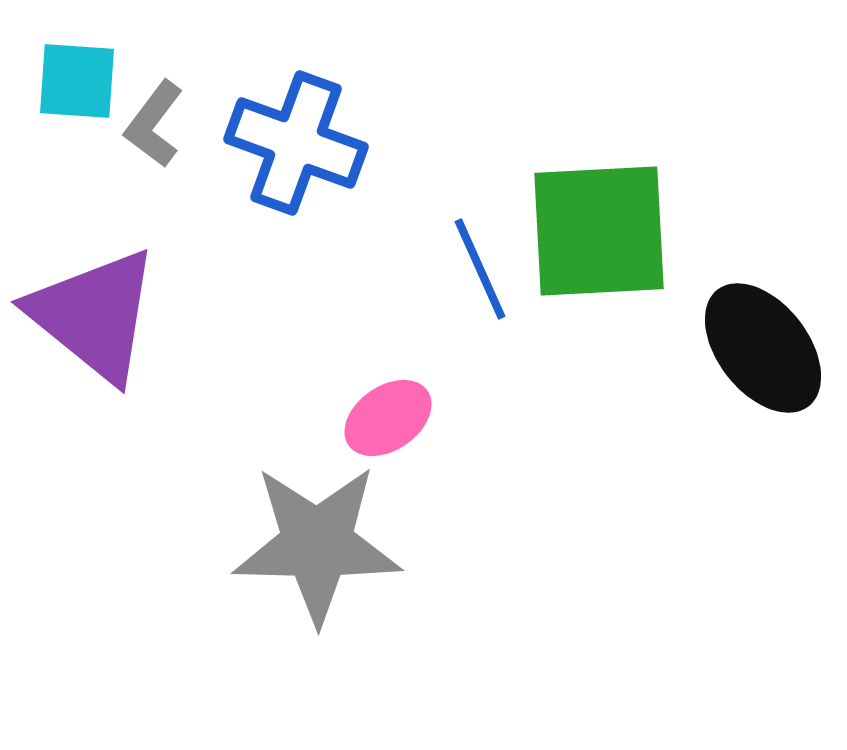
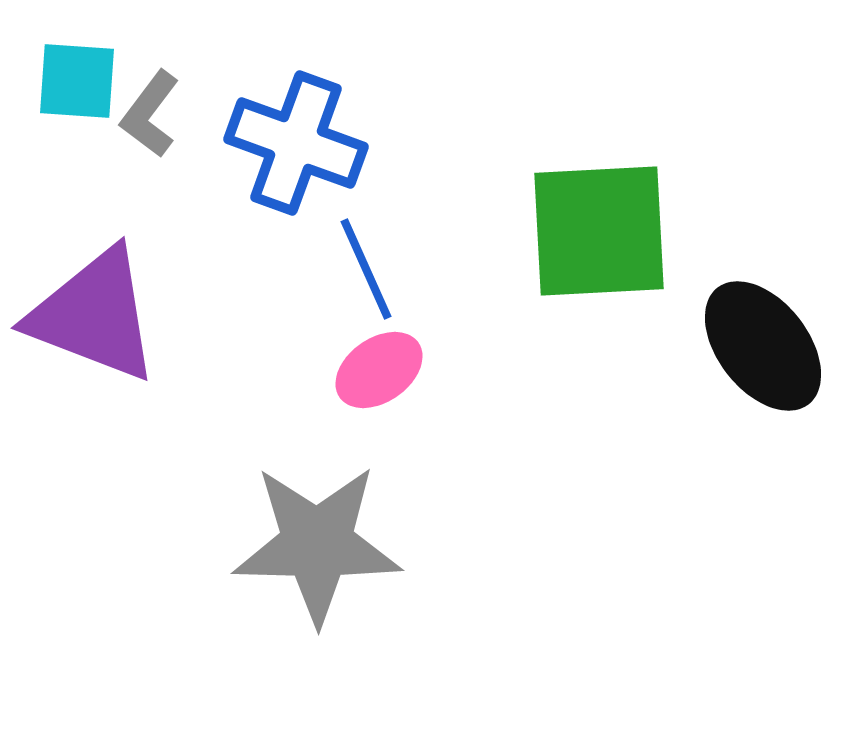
gray L-shape: moved 4 px left, 10 px up
blue line: moved 114 px left
purple triangle: rotated 18 degrees counterclockwise
black ellipse: moved 2 px up
pink ellipse: moved 9 px left, 48 px up
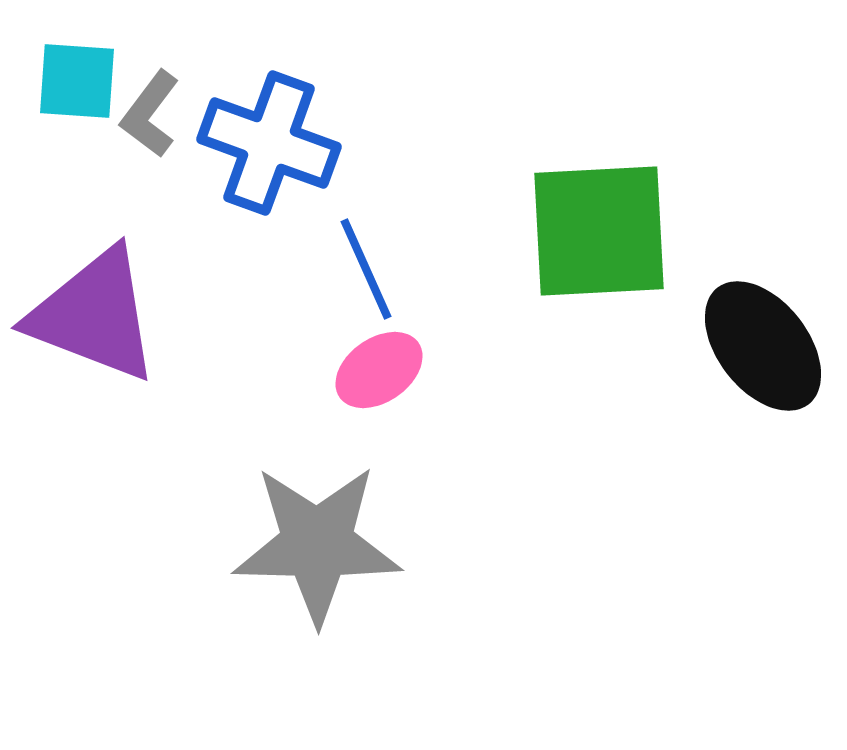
blue cross: moved 27 px left
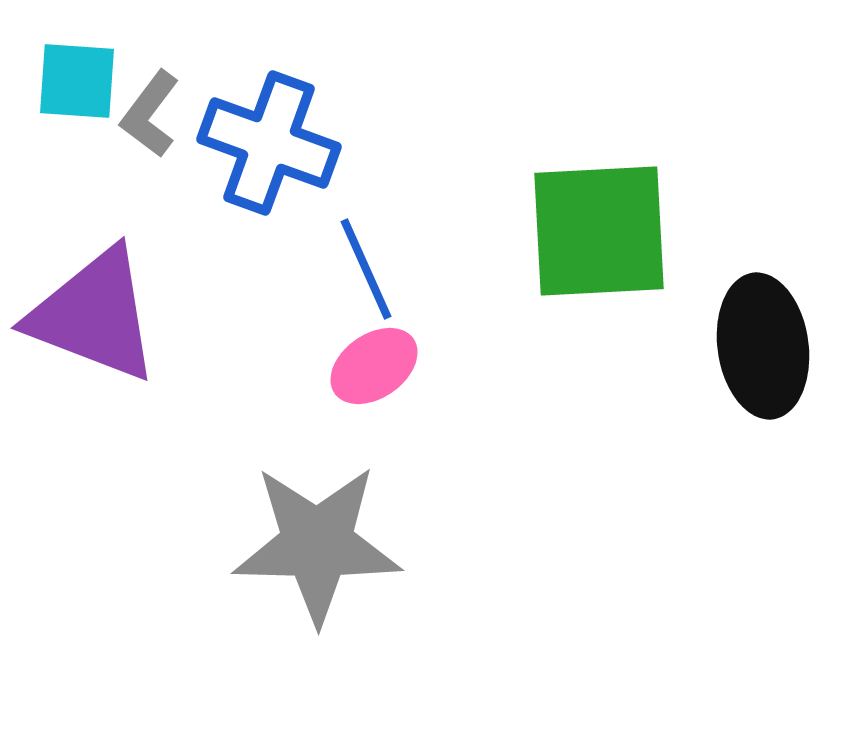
black ellipse: rotated 30 degrees clockwise
pink ellipse: moved 5 px left, 4 px up
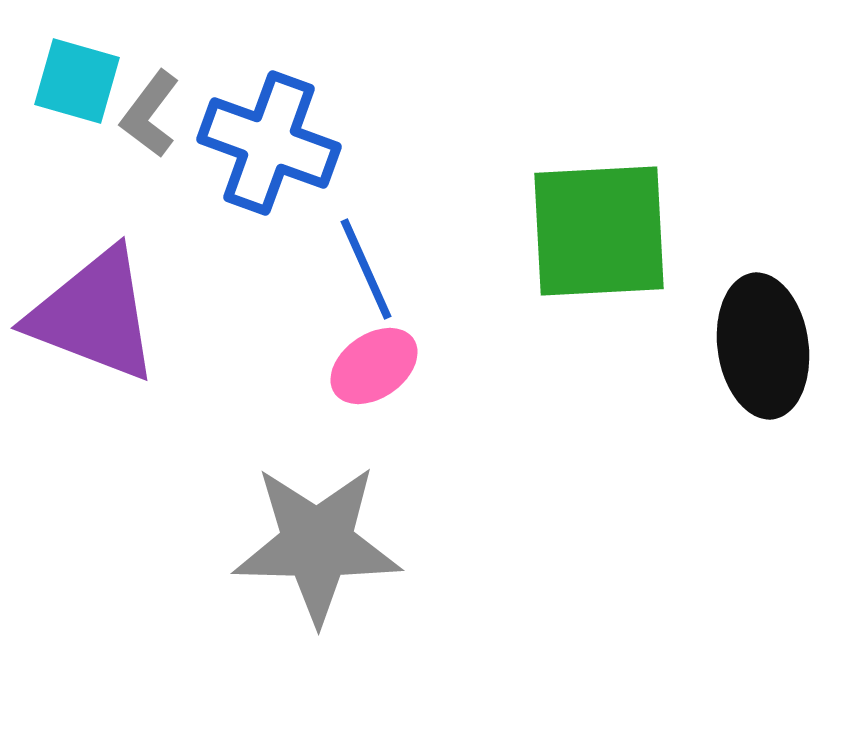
cyan square: rotated 12 degrees clockwise
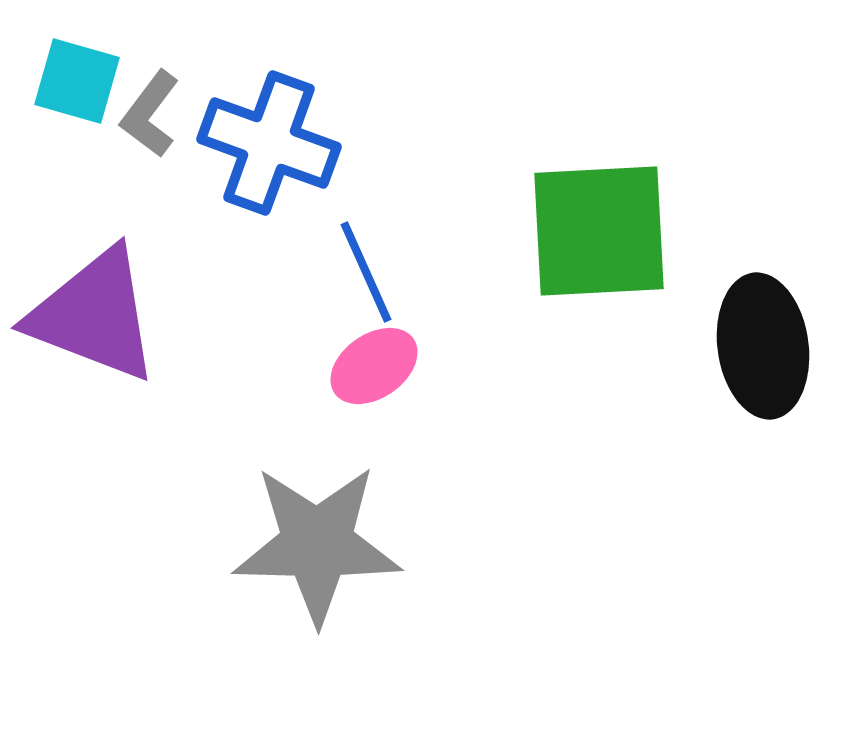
blue line: moved 3 px down
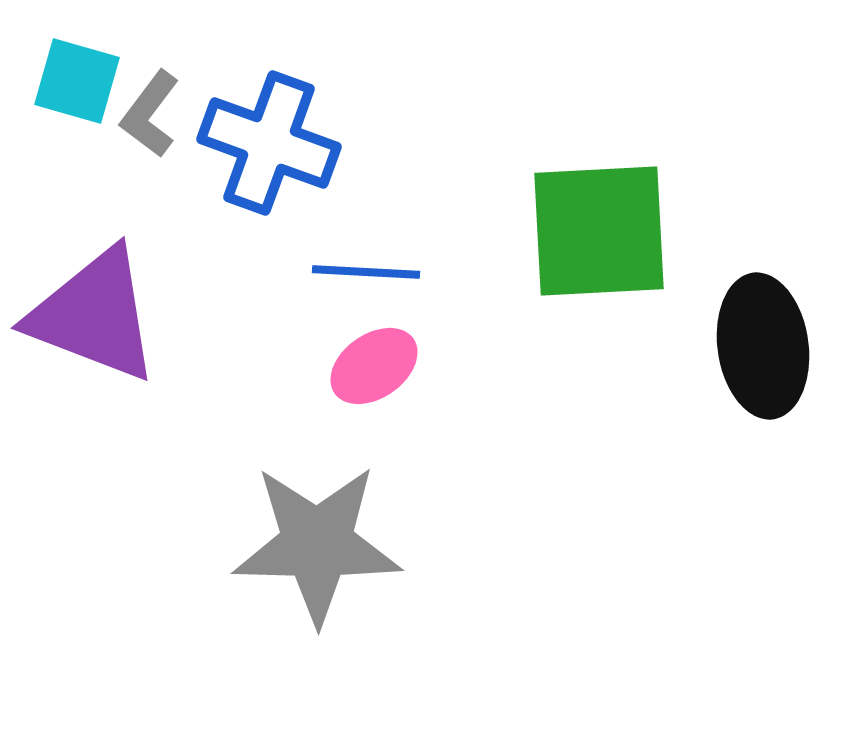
blue line: rotated 63 degrees counterclockwise
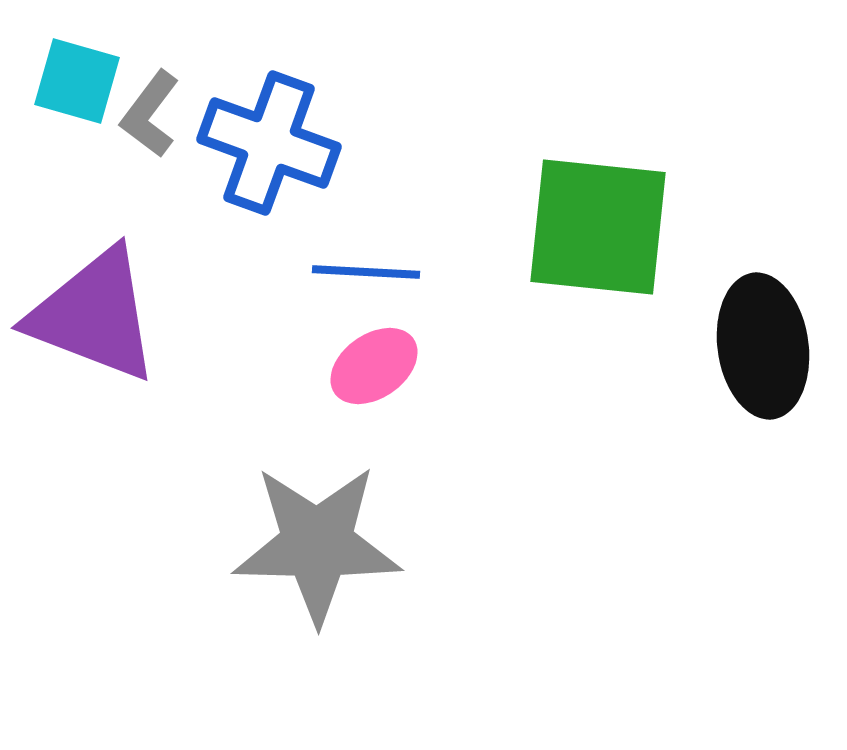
green square: moved 1 px left, 4 px up; rotated 9 degrees clockwise
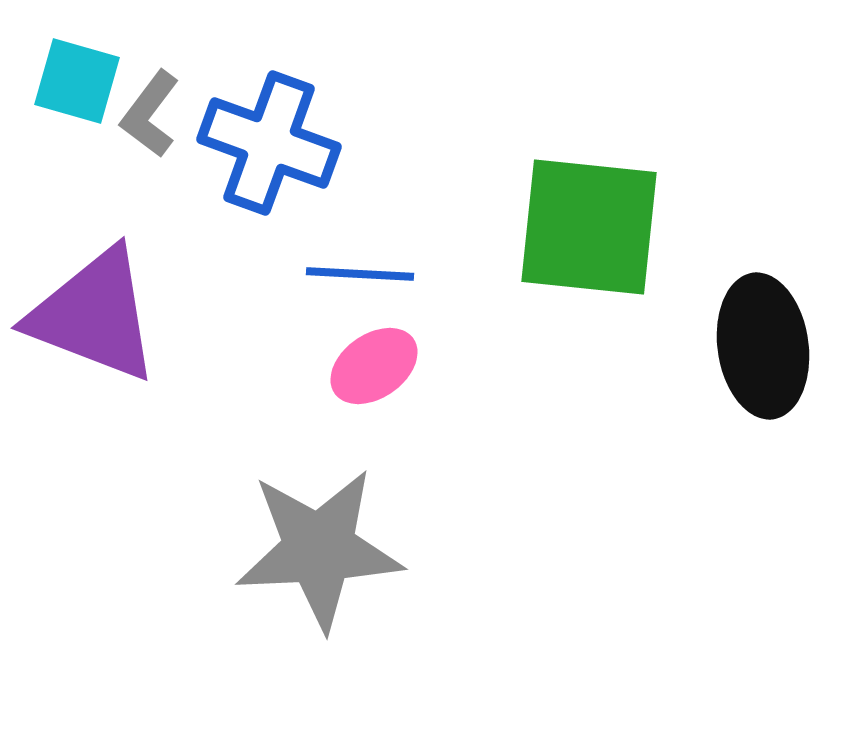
green square: moved 9 px left
blue line: moved 6 px left, 2 px down
gray star: moved 2 px right, 5 px down; rotated 4 degrees counterclockwise
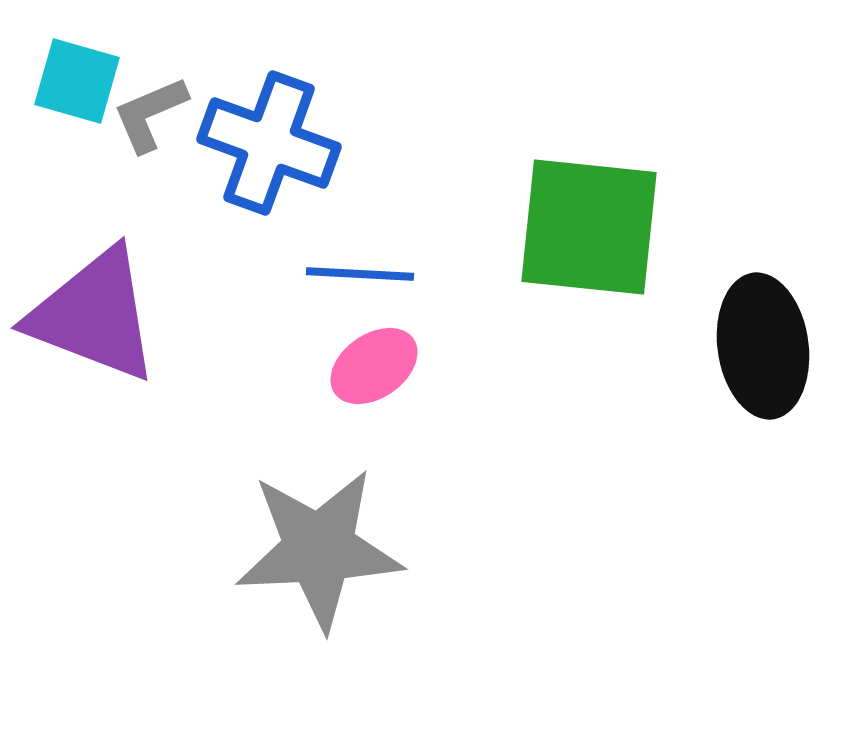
gray L-shape: rotated 30 degrees clockwise
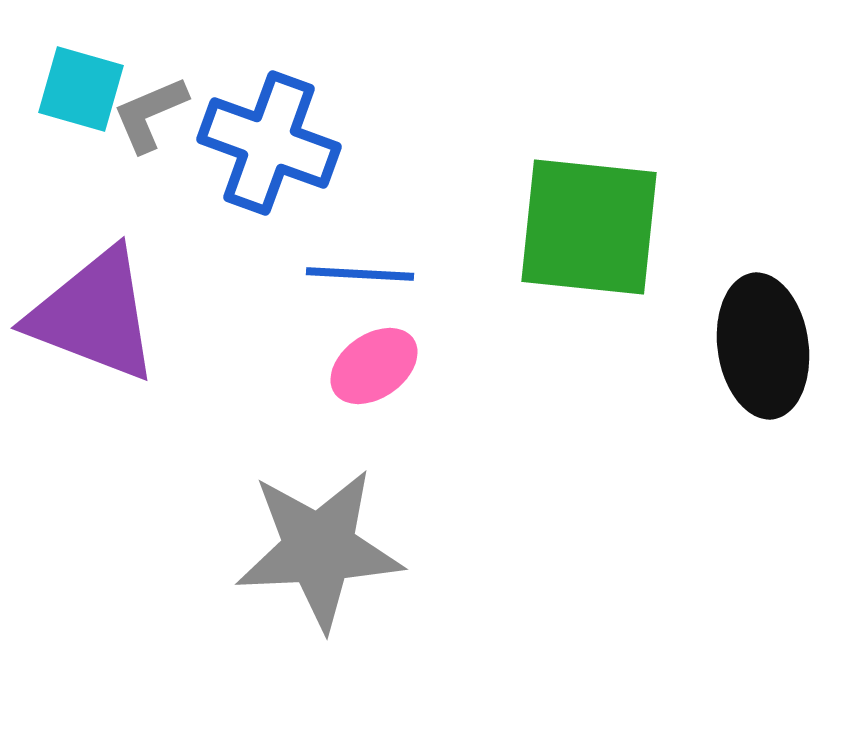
cyan square: moved 4 px right, 8 px down
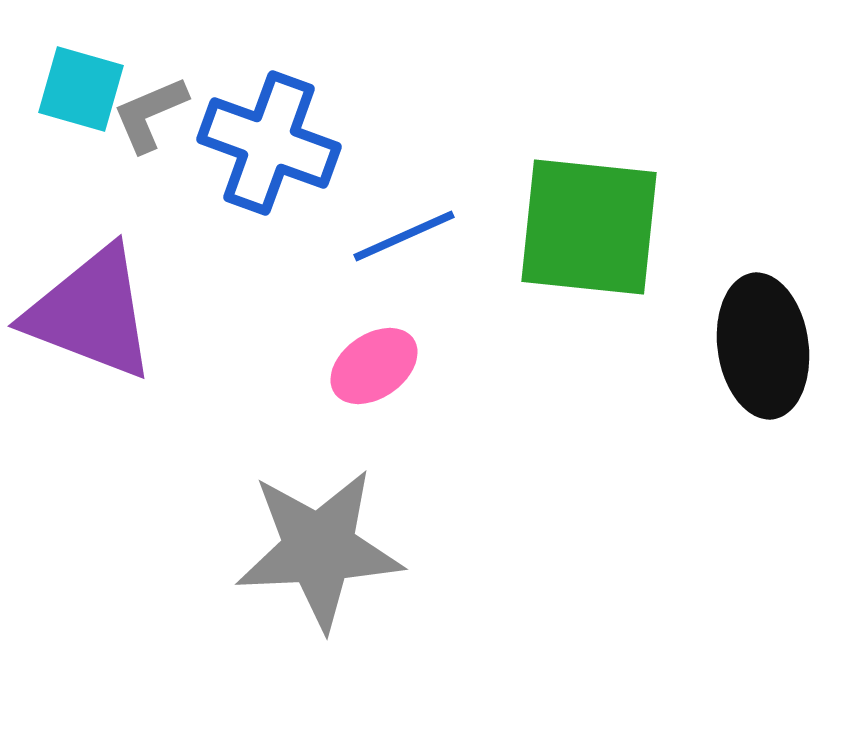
blue line: moved 44 px right, 38 px up; rotated 27 degrees counterclockwise
purple triangle: moved 3 px left, 2 px up
